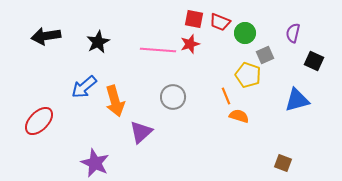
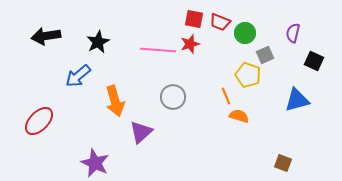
blue arrow: moved 6 px left, 11 px up
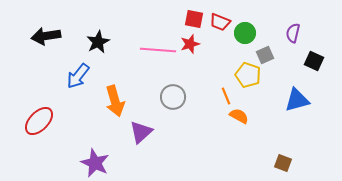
blue arrow: rotated 12 degrees counterclockwise
orange semicircle: rotated 12 degrees clockwise
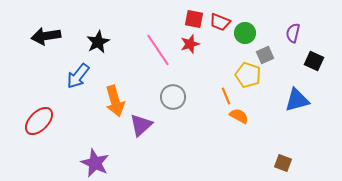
pink line: rotated 52 degrees clockwise
purple triangle: moved 7 px up
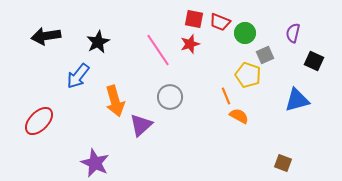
gray circle: moved 3 px left
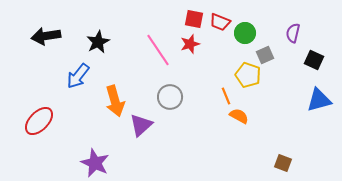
black square: moved 1 px up
blue triangle: moved 22 px right
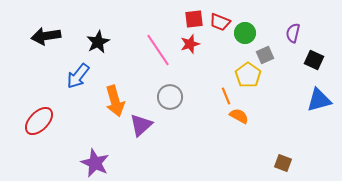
red square: rotated 18 degrees counterclockwise
yellow pentagon: rotated 15 degrees clockwise
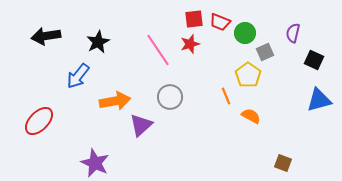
gray square: moved 3 px up
orange arrow: rotated 84 degrees counterclockwise
orange semicircle: moved 12 px right
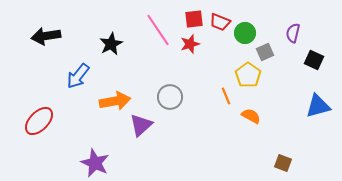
black star: moved 13 px right, 2 px down
pink line: moved 20 px up
blue triangle: moved 1 px left, 6 px down
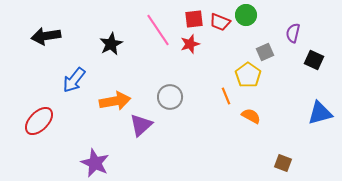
green circle: moved 1 px right, 18 px up
blue arrow: moved 4 px left, 4 px down
blue triangle: moved 2 px right, 7 px down
